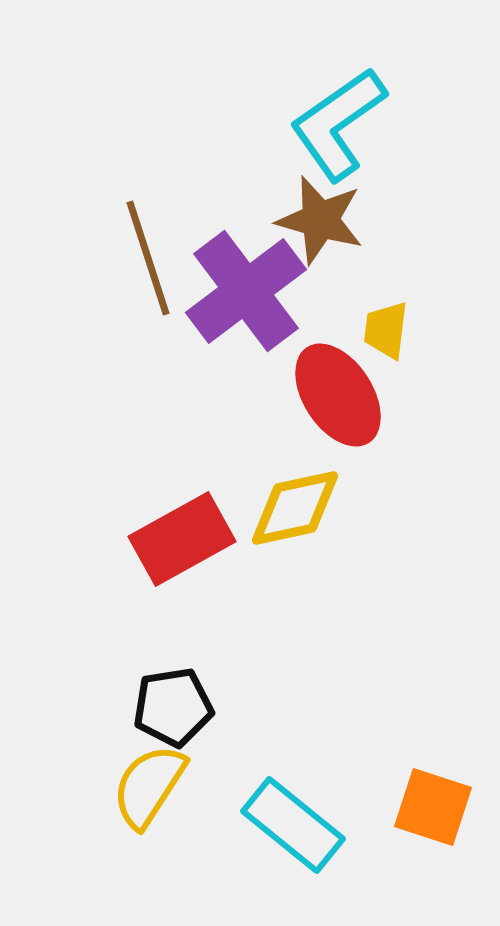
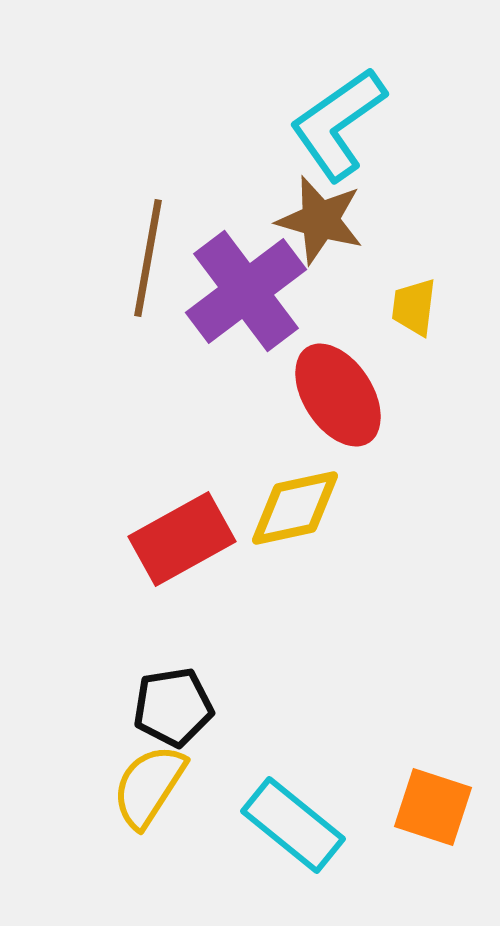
brown line: rotated 28 degrees clockwise
yellow trapezoid: moved 28 px right, 23 px up
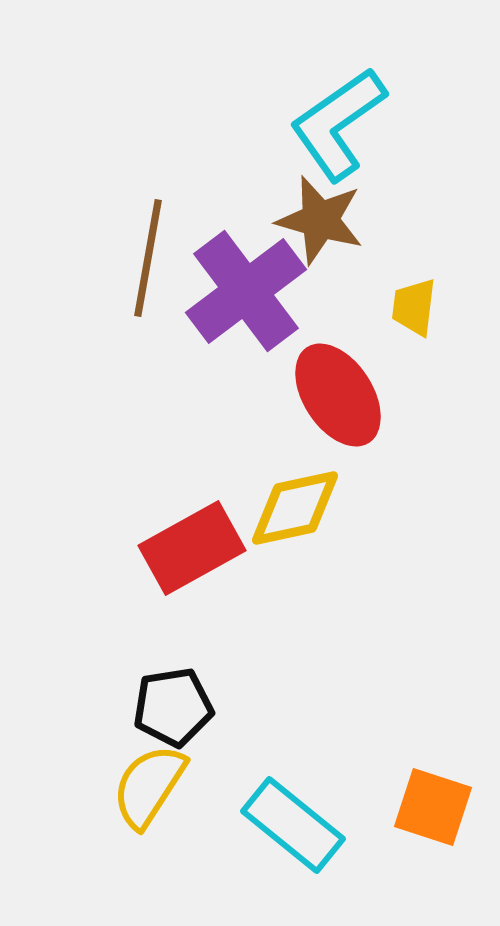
red rectangle: moved 10 px right, 9 px down
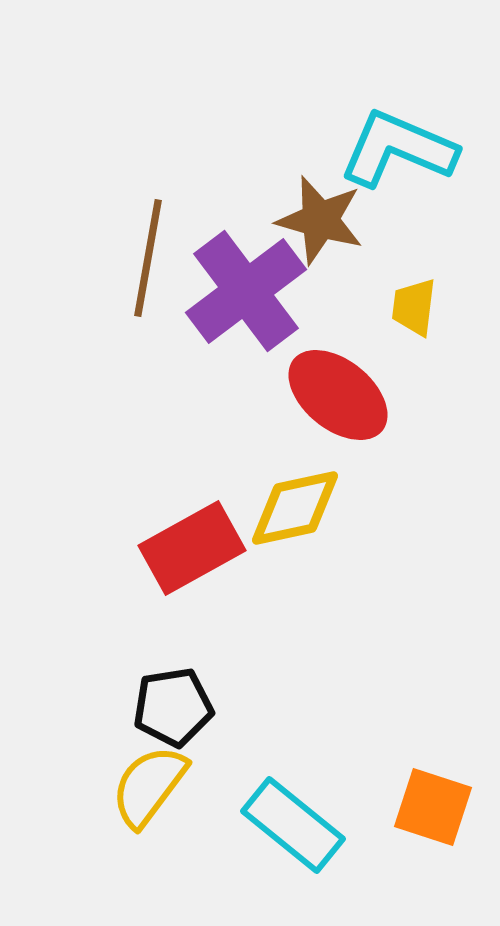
cyan L-shape: moved 60 px right, 25 px down; rotated 58 degrees clockwise
red ellipse: rotated 18 degrees counterclockwise
yellow semicircle: rotated 4 degrees clockwise
